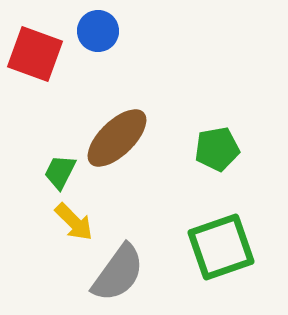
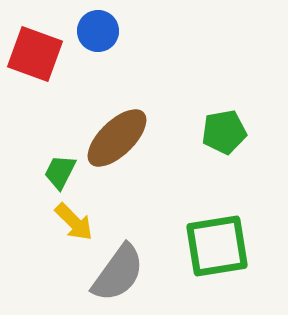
green pentagon: moved 7 px right, 17 px up
green square: moved 4 px left, 1 px up; rotated 10 degrees clockwise
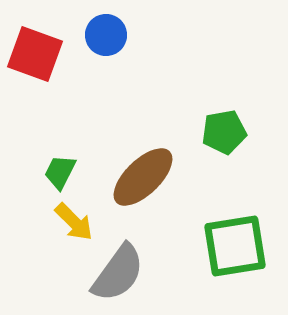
blue circle: moved 8 px right, 4 px down
brown ellipse: moved 26 px right, 39 px down
green square: moved 18 px right
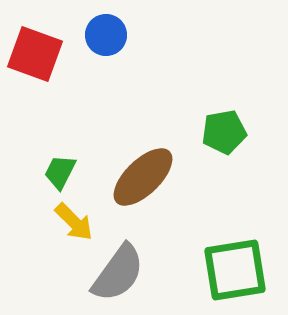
green square: moved 24 px down
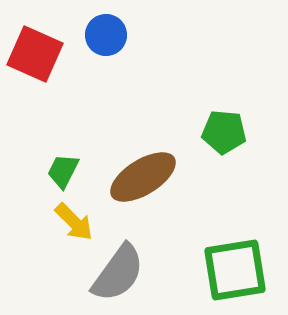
red square: rotated 4 degrees clockwise
green pentagon: rotated 15 degrees clockwise
green trapezoid: moved 3 px right, 1 px up
brown ellipse: rotated 12 degrees clockwise
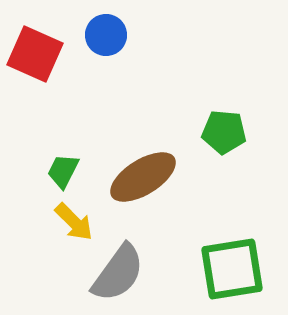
green square: moved 3 px left, 1 px up
